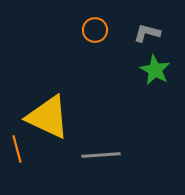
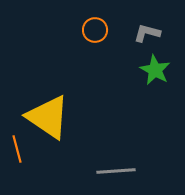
yellow triangle: rotated 9 degrees clockwise
gray line: moved 15 px right, 16 px down
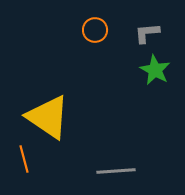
gray L-shape: rotated 20 degrees counterclockwise
orange line: moved 7 px right, 10 px down
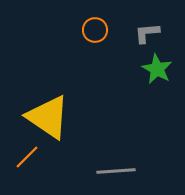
green star: moved 2 px right, 1 px up
orange line: moved 3 px right, 2 px up; rotated 60 degrees clockwise
